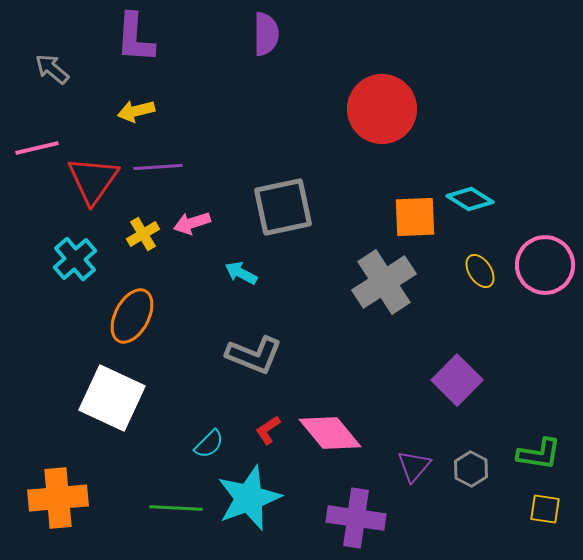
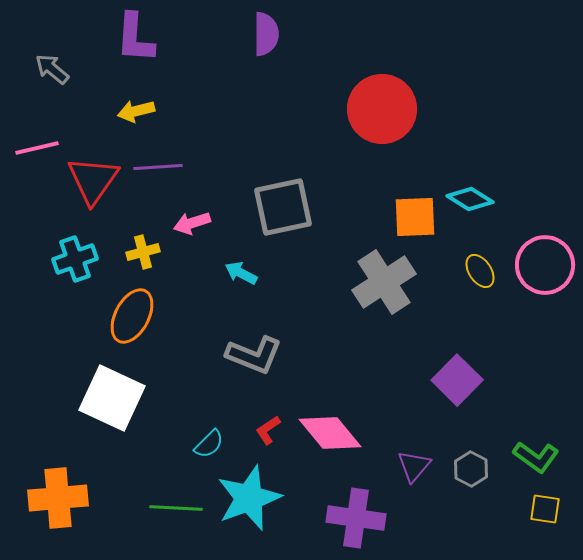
yellow cross: moved 18 px down; rotated 16 degrees clockwise
cyan cross: rotated 21 degrees clockwise
green L-shape: moved 3 px left, 3 px down; rotated 27 degrees clockwise
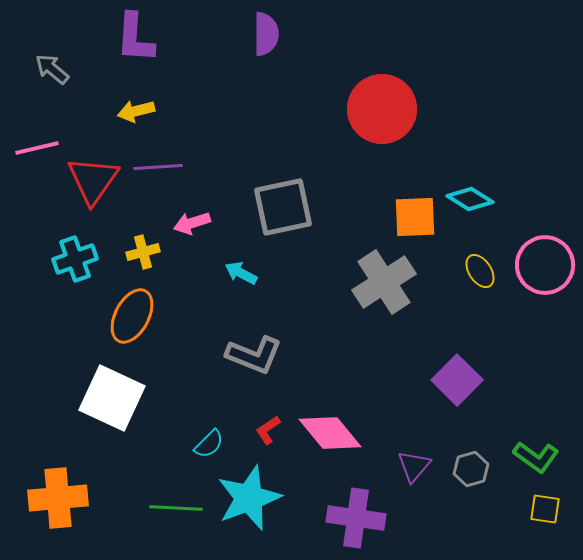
gray hexagon: rotated 16 degrees clockwise
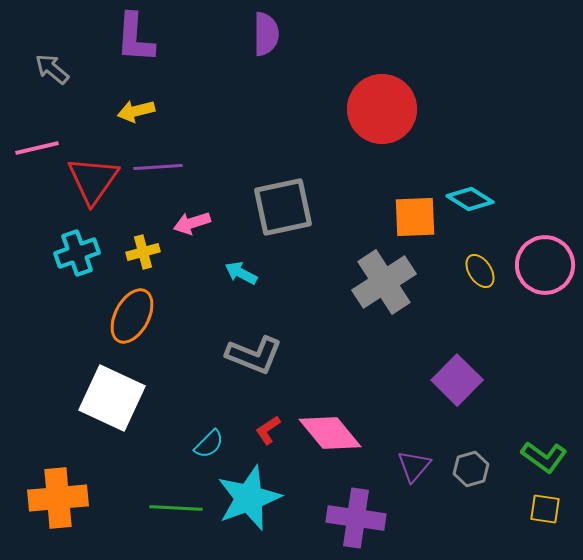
cyan cross: moved 2 px right, 6 px up
green L-shape: moved 8 px right
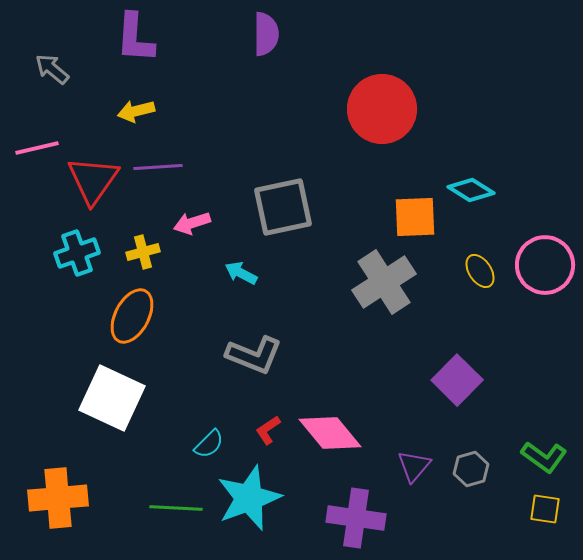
cyan diamond: moved 1 px right, 9 px up
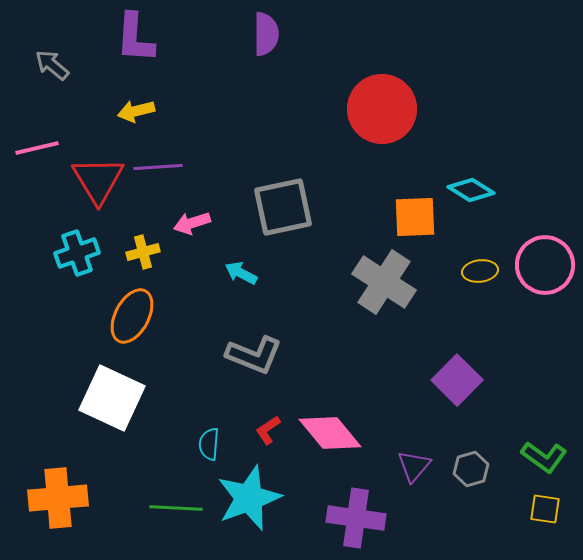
gray arrow: moved 4 px up
red triangle: moved 5 px right; rotated 6 degrees counterclockwise
yellow ellipse: rotated 64 degrees counterclockwise
gray cross: rotated 24 degrees counterclockwise
cyan semicircle: rotated 140 degrees clockwise
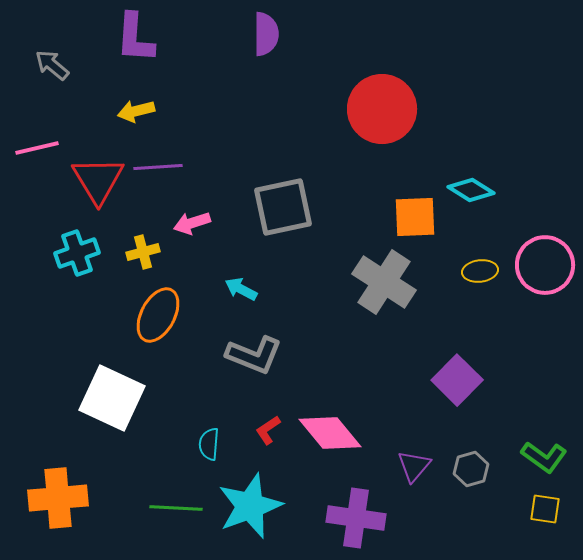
cyan arrow: moved 16 px down
orange ellipse: moved 26 px right, 1 px up
cyan star: moved 1 px right, 8 px down
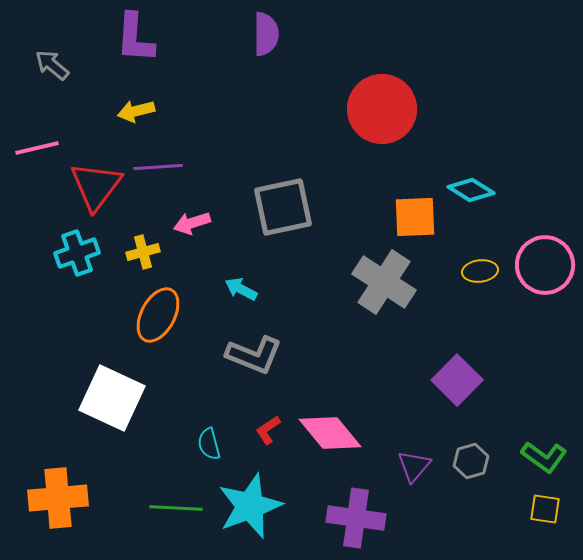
red triangle: moved 2 px left, 6 px down; rotated 8 degrees clockwise
cyan semicircle: rotated 20 degrees counterclockwise
gray hexagon: moved 8 px up
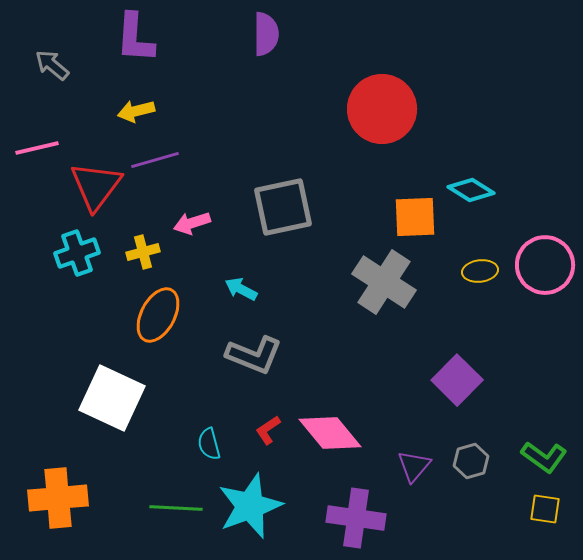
purple line: moved 3 px left, 7 px up; rotated 12 degrees counterclockwise
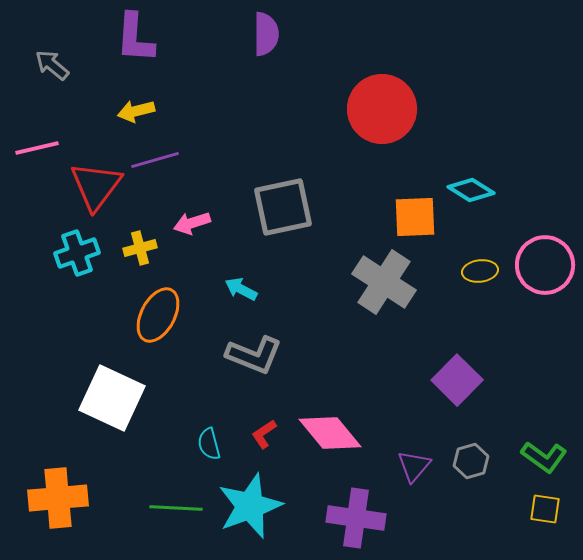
yellow cross: moved 3 px left, 4 px up
red L-shape: moved 4 px left, 4 px down
